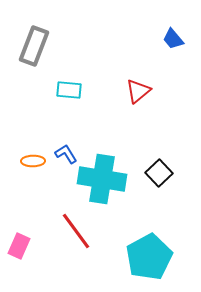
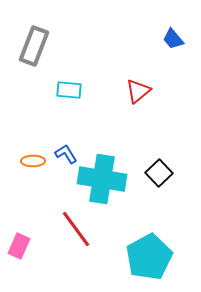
red line: moved 2 px up
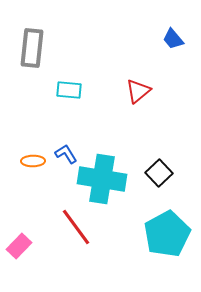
gray rectangle: moved 2 px left, 2 px down; rotated 15 degrees counterclockwise
red line: moved 2 px up
pink rectangle: rotated 20 degrees clockwise
cyan pentagon: moved 18 px right, 23 px up
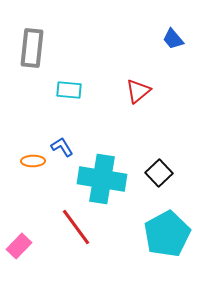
blue L-shape: moved 4 px left, 7 px up
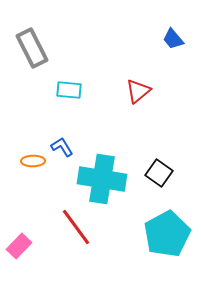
gray rectangle: rotated 33 degrees counterclockwise
black square: rotated 12 degrees counterclockwise
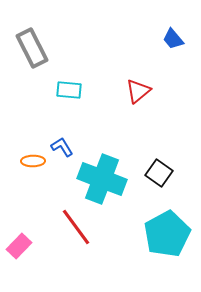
cyan cross: rotated 12 degrees clockwise
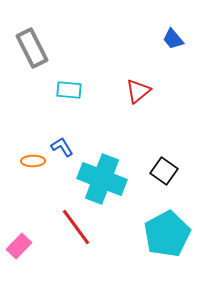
black square: moved 5 px right, 2 px up
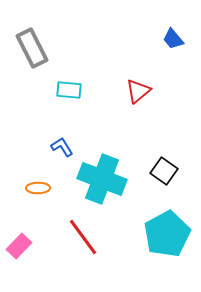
orange ellipse: moved 5 px right, 27 px down
red line: moved 7 px right, 10 px down
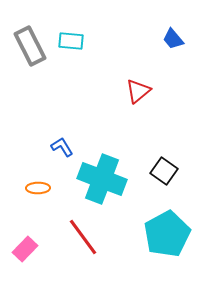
gray rectangle: moved 2 px left, 2 px up
cyan rectangle: moved 2 px right, 49 px up
pink rectangle: moved 6 px right, 3 px down
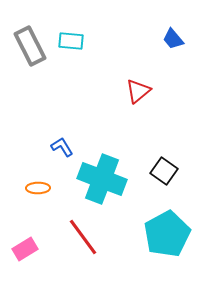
pink rectangle: rotated 15 degrees clockwise
